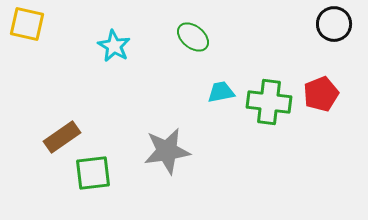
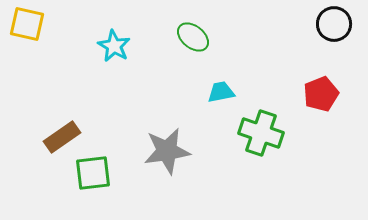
green cross: moved 8 px left, 31 px down; rotated 12 degrees clockwise
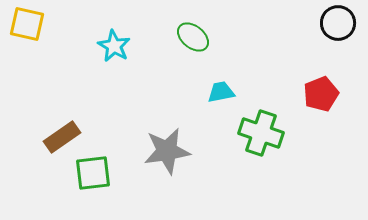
black circle: moved 4 px right, 1 px up
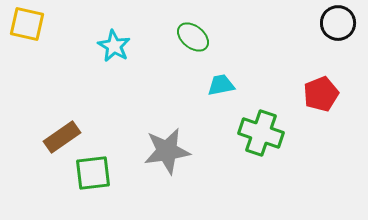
cyan trapezoid: moved 7 px up
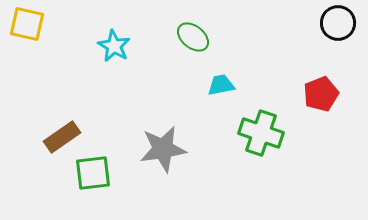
gray star: moved 4 px left, 2 px up
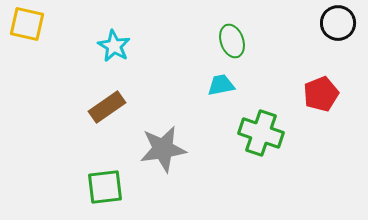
green ellipse: moved 39 px right, 4 px down; rotated 32 degrees clockwise
brown rectangle: moved 45 px right, 30 px up
green square: moved 12 px right, 14 px down
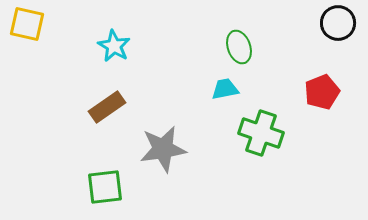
green ellipse: moved 7 px right, 6 px down
cyan trapezoid: moved 4 px right, 4 px down
red pentagon: moved 1 px right, 2 px up
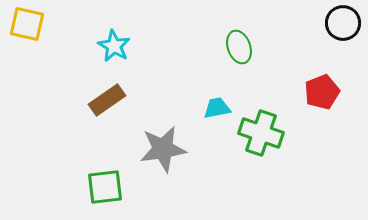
black circle: moved 5 px right
cyan trapezoid: moved 8 px left, 19 px down
brown rectangle: moved 7 px up
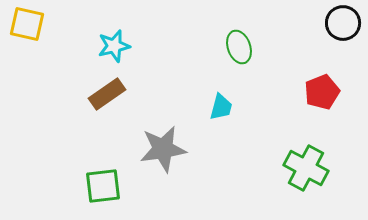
cyan star: rotated 28 degrees clockwise
brown rectangle: moved 6 px up
cyan trapezoid: moved 4 px right, 1 px up; rotated 116 degrees clockwise
green cross: moved 45 px right, 35 px down; rotated 9 degrees clockwise
green square: moved 2 px left, 1 px up
